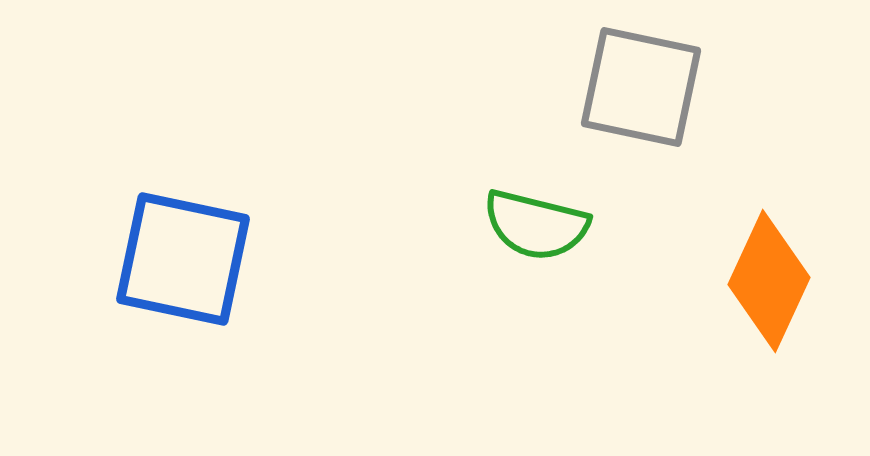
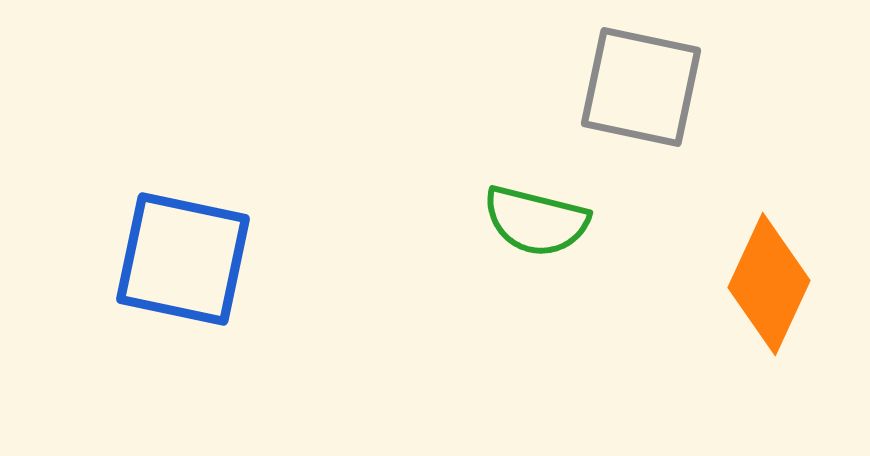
green semicircle: moved 4 px up
orange diamond: moved 3 px down
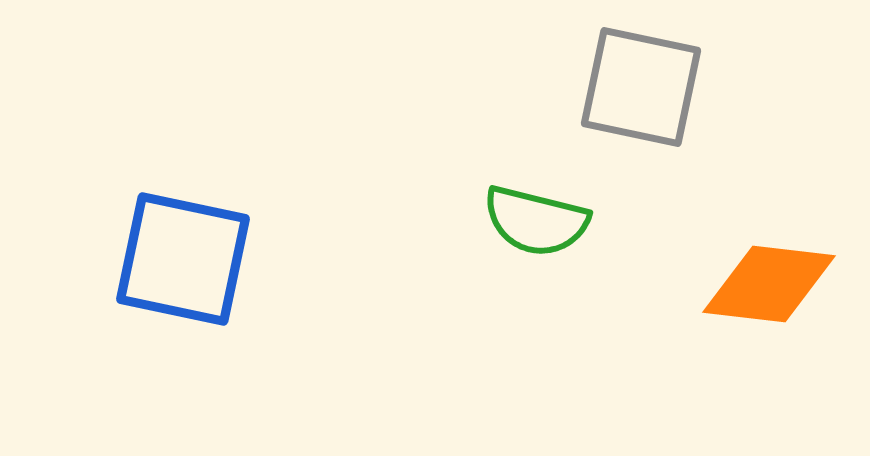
orange diamond: rotated 72 degrees clockwise
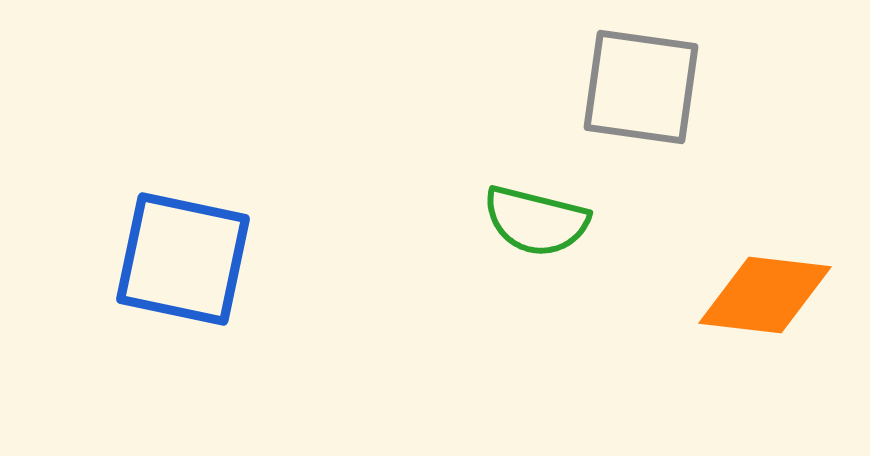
gray square: rotated 4 degrees counterclockwise
orange diamond: moved 4 px left, 11 px down
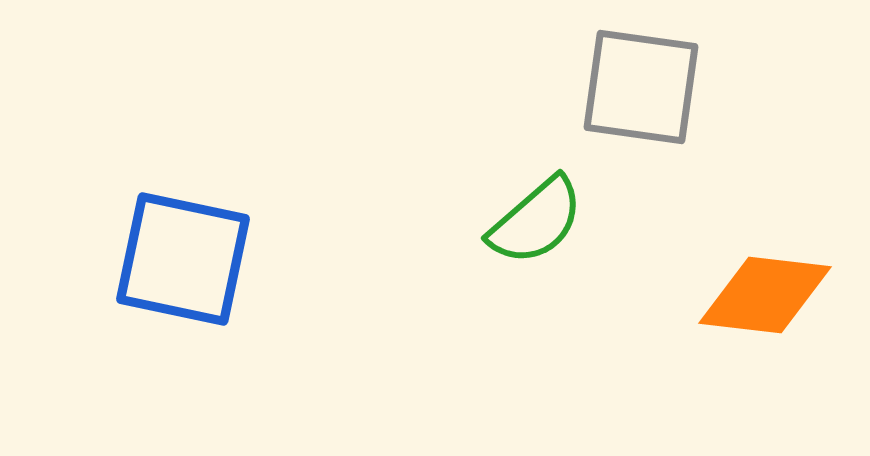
green semicircle: rotated 55 degrees counterclockwise
